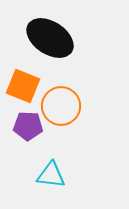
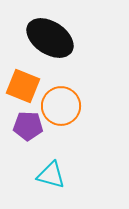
cyan triangle: rotated 8 degrees clockwise
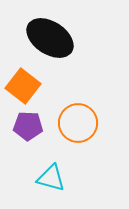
orange square: rotated 16 degrees clockwise
orange circle: moved 17 px right, 17 px down
cyan triangle: moved 3 px down
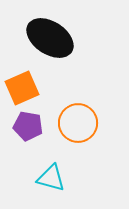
orange square: moved 1 px left, 2 px down; rotated 28 degrees clockwise
purple pentagon: rotated 8 degrees clockwise
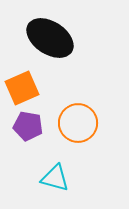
cyan triangle: moved 4 px right
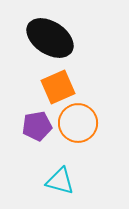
orange square: moved 36 px right, 1 px up
purple pentagon: moved 9 px right; rotated 20 degrees counterclockwise
cyan triangle: moved 5 px right, 3 px down
